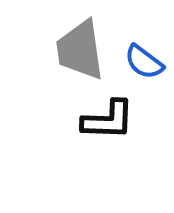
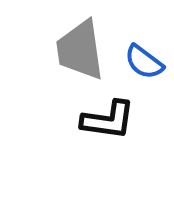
black L-shape: rotated 6 degrees clockwise
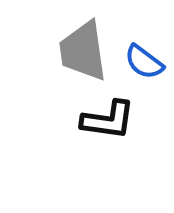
gray trapezoid: moved 3 px right, 1 px down
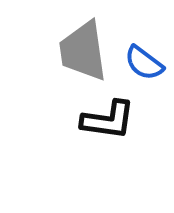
blue semicircle: moved 1 px down
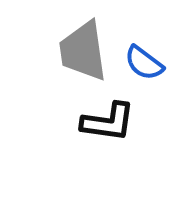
black L-shape: moved 2 px down
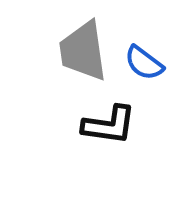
black L-shape: moved 1 px right, 3 px down
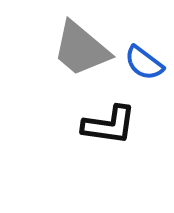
gray trapezoid: moved 2 px left, 2 px up; rotated 42 degrees counterclockwise
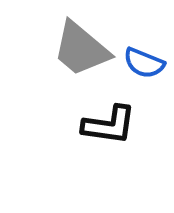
blue semicircle: rotated 15 degrees counterclockwise
